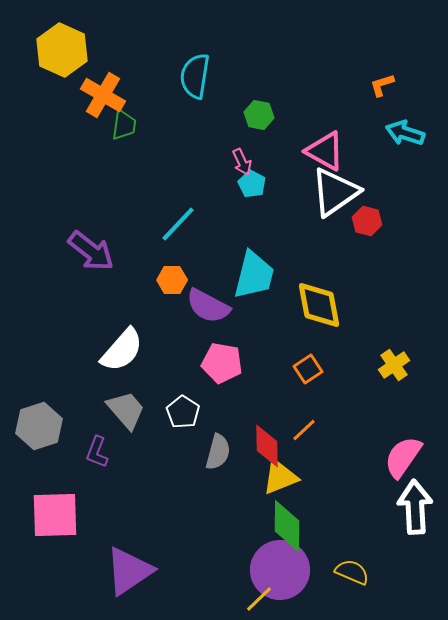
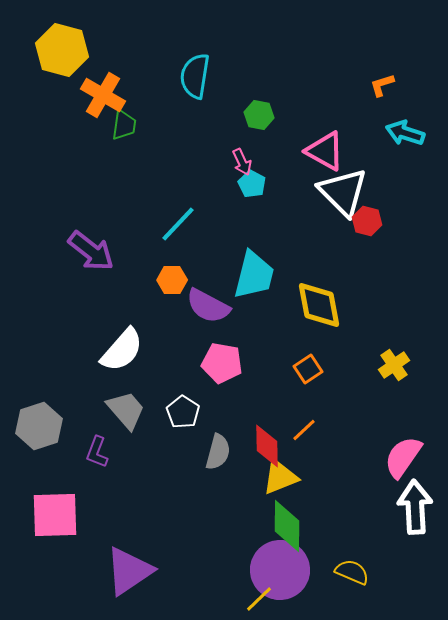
yellow hexagon: rotated 9 degrees counterclockwise
white triangle: moved 8 px right; rotated 40 degrees counterclockwise
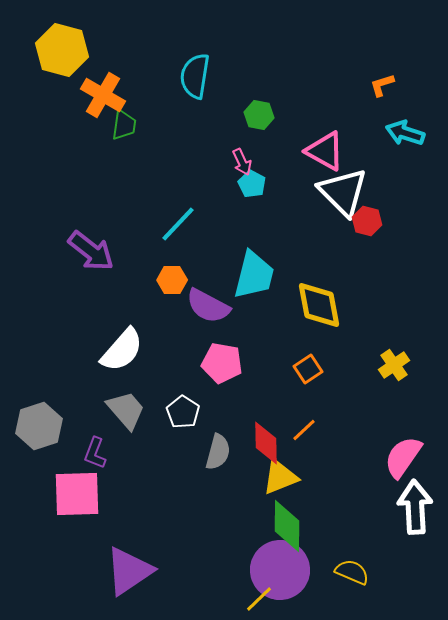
red diamond: moved 1 px left, 3 px up
purple L-shape: moved 2 px left, 1 px down
pink square: moved 22 px right, 21 px up
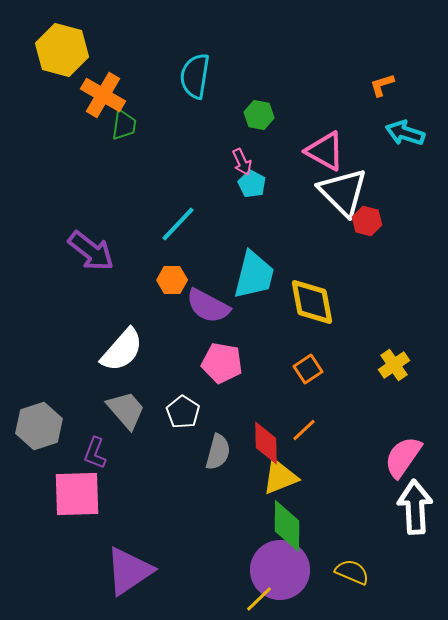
yellow diamond: moved 7 px left, 3 px up
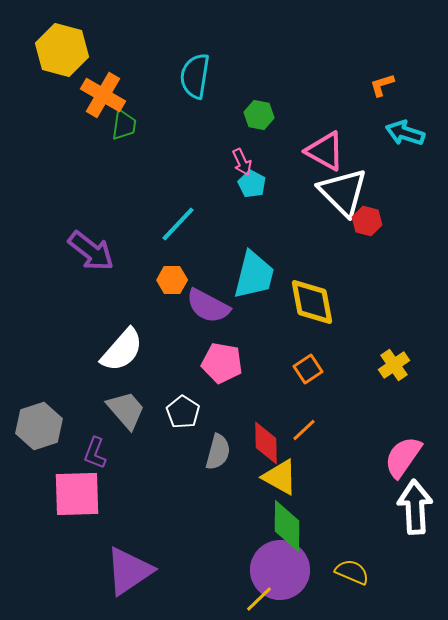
yellow triangle: rotated 51 degrees clockwise
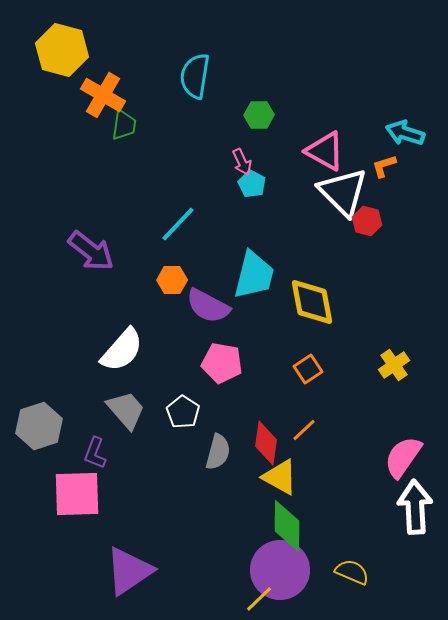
orange L-shape: moved 2 px right, 81 px down
green hexagon: rotated 12 degrees counterclockwise
red diamond: rotated 9 degrees clockwise
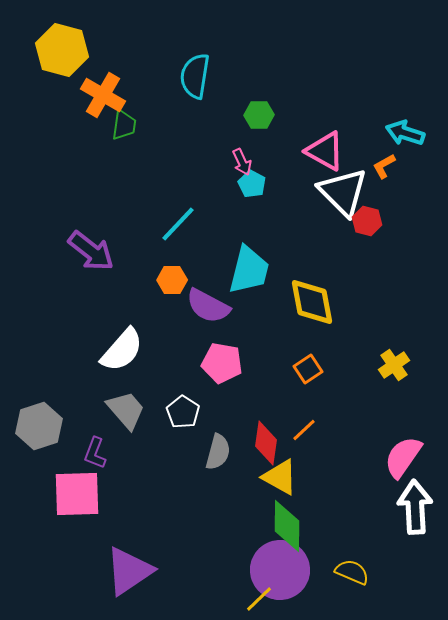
orange L-shape: rotated 12 degrees counterclockwise
cyan trapezoid: moved 5 px left, 5 px up
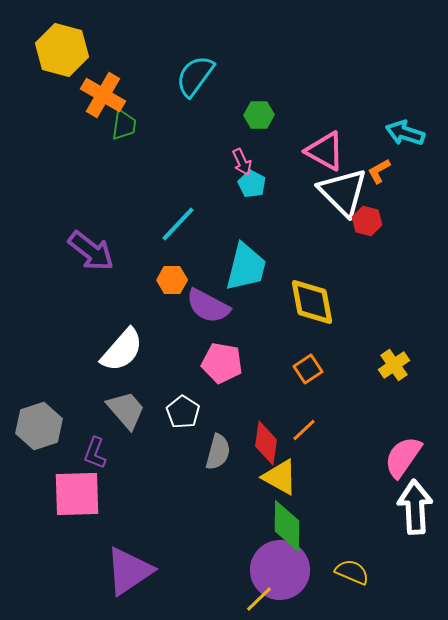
cyan semicircle: rotated 27 degrees clockwise
orange L-shape: moved 5 px left, 5 px down
cyan trapezoid: moved 3 px left, 3 px up
